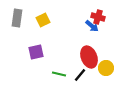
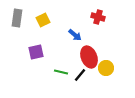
blue arrow: moved 17 px left, 9 px down
green line: moved 2 px right, 2 px up
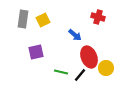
gray rectangle: moved 6 px right, 1 px down
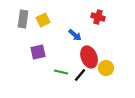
purple square: moved 2 px right
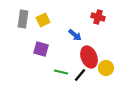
purple square: moved 3 px right, 3 px up; rotated 28 degrees clockwise
